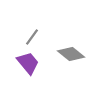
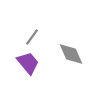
gray diamond: rotated 28 degrees clockwise
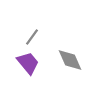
gray diamond: moved 1 px left, 6 px down
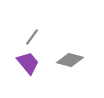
gray diamond: rotated 52 degrees counterclockwise
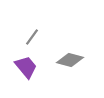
purple trapezoid: moved 2 px left, 4 px down
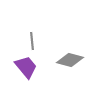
gray line: moved 4 px down; rotated 42 degrees counterclockwise
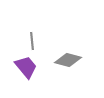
gray diamond: moved 2 px left
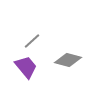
gray line: rotated 54 degrees clockwise
